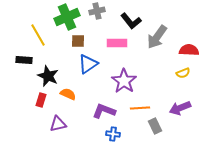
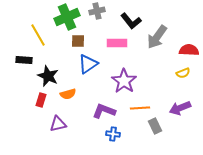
orange semicircle: rotated 140 degrees clockwise
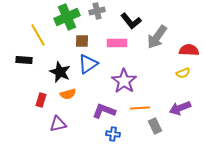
brown square: moved 4 px right
black star: moved 12 px right, 4 px up
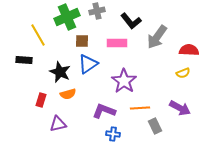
purple arrow: rotated 130 degrees counterclockwise
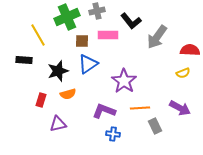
pink rectangle: moved 9 px left, 8 px up
red semicircle: moved 1 px right
black star: moved 2 px left, 1 px up; rotated 30 degrees clockwise
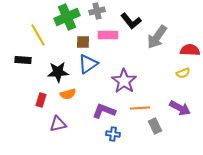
brown square: moved 1 px right, 1 px down
black rectangle: moved 1 px left
black star: moved 1 px down; rotated 15 degrees clockwise
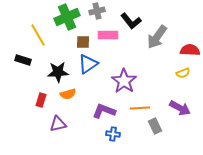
black rectangle: rotated 14 degrees clockwise
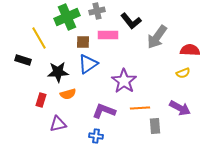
yellow line: moved 1 px right, 3 px down
gray rectangle: rotated 21 degrees clockwise
blue cross: moved 17 px left, 2 px down
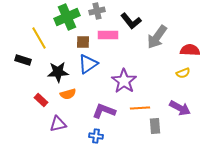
red rectangle: rotated 64 degrees counterclockwise
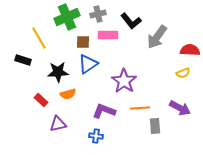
gray cross: moved 1 px right, 3 px down
